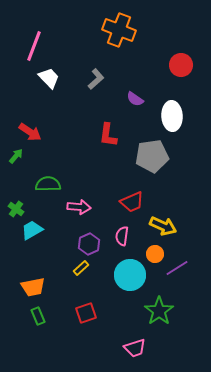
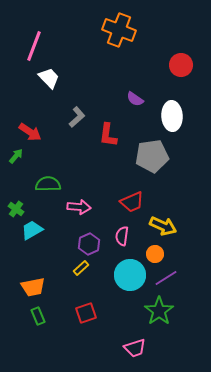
gray L-shape: moved 19 px left, 38 px down
purple line: moved 11 px left, 10 px down
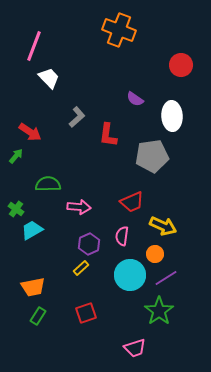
green rectangle: rotated 54 degrees clockwise
